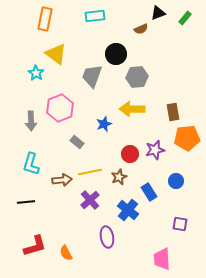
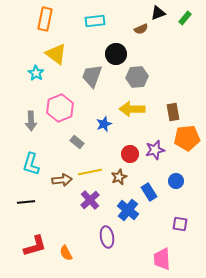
cyan rectangle: moved 5 px down
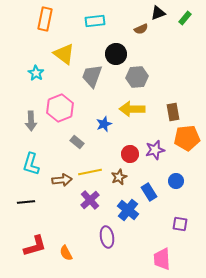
yellow triangle: moved 8 px right
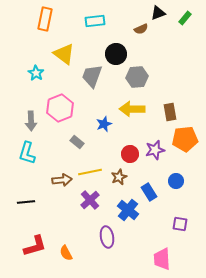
brown rectangle: moved 3 px left
orange pentagon: moved 2 px left, 1 px down
cyan L-shape: moved 4 px left, 11 px up
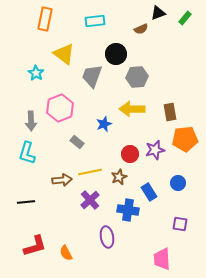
blue circle: moved 2 px right, 2 px down
blue cross: rotated 30 degrees counterclockwise
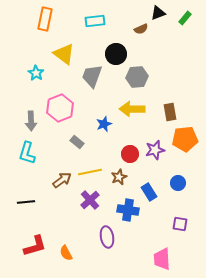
brown arrow: rotated 30 degrees counterclockwise
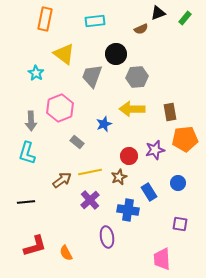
red circle: moved 1 px left, 2 px down
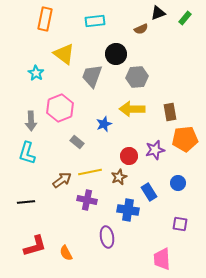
purple cross: moved 3 px left; rotated 36 degrees counterclockwise
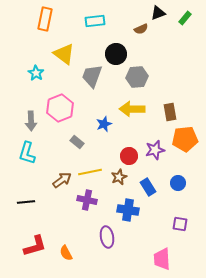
blue rectangle: moved 1 px left, 5 px up
